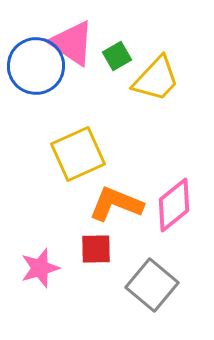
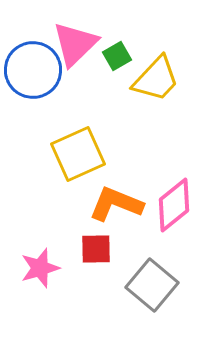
pink triangle: moved 3 px right, 1 px down; rotated 42 degrees clockwise
blue circle: moved 3 px left, 4 px down
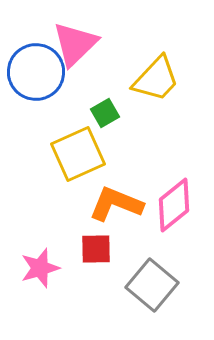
green square: moved 12 px left, 57 px down
blue circle: moved 3 px right, 2 px down
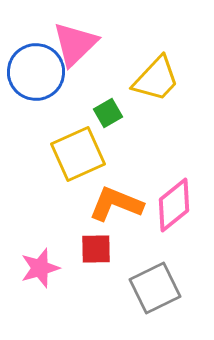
green square: moved 3 px right
gray square: moved 3 px right, 3 px down; rotated 24 degrees clockwise
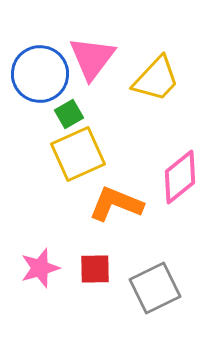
pink triangle: moved 17 px right, 14 px down; rotated 9 degrees counterclockwise
blue circle: moved 4 px right, 2 px down
green square: moved 39 px left, 1 px down
pink diamond: moved 6 px right, 28 px up
red square: moved 1 px left, 20 px down
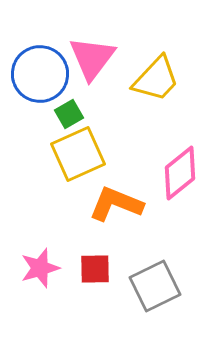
pink diamond: moved 4 px up
gray square: moved 2 px up
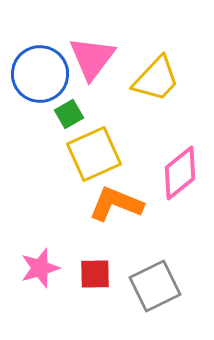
yellow square: moved 16 px right
red square: moved 5 px down
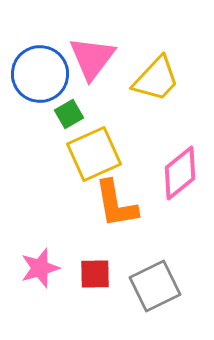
orange L-shape: rotated 122 degrees counterclockwise
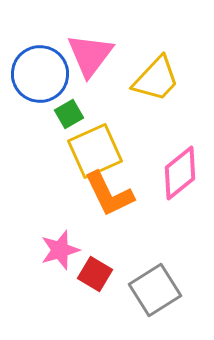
pink triangle: moved 2 px left, 3 px up
yellow square: moved 1 px right, 3 px up
orange L-shape: moved 7 px left, 10 px up; rotated 16 degrees counterclockwise
pink star: moved 20 px right, 18 px up
red square: rotated 32 degrees clockwise
gray square: moved 4 px down; rotated 6 degrees counterclockwise
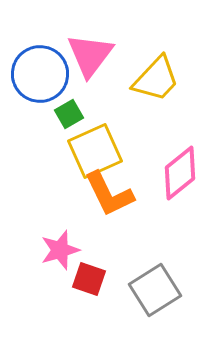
red square: moved 6 px left, 5 px down; rotated 12 degrees counterclockwise
